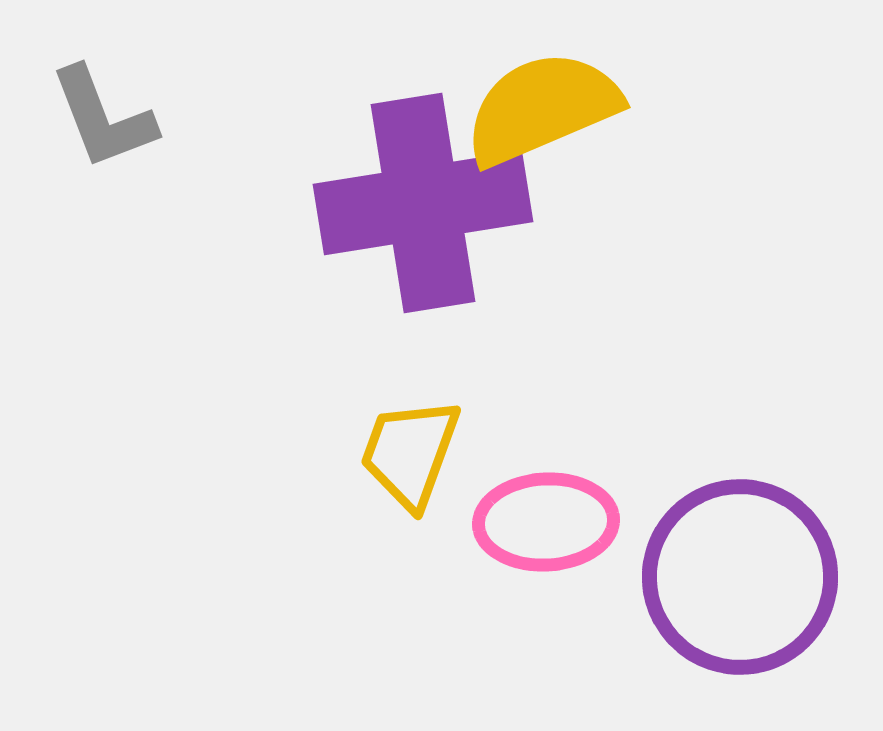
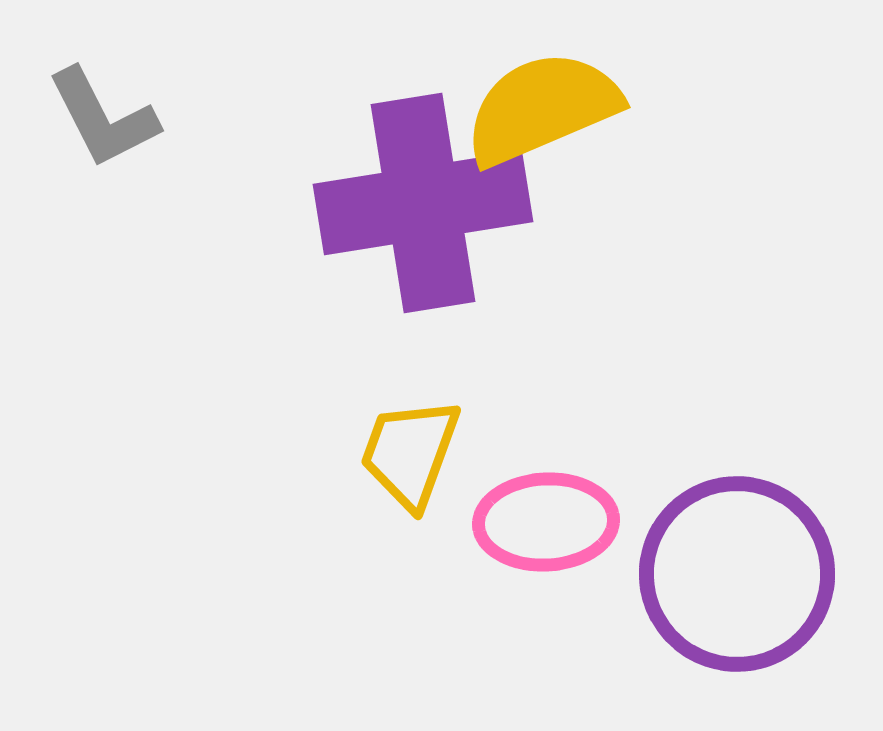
gray L-shape: rotated 6 degrees counterclockwise
purple circle: moved 3 px left, 3 px up
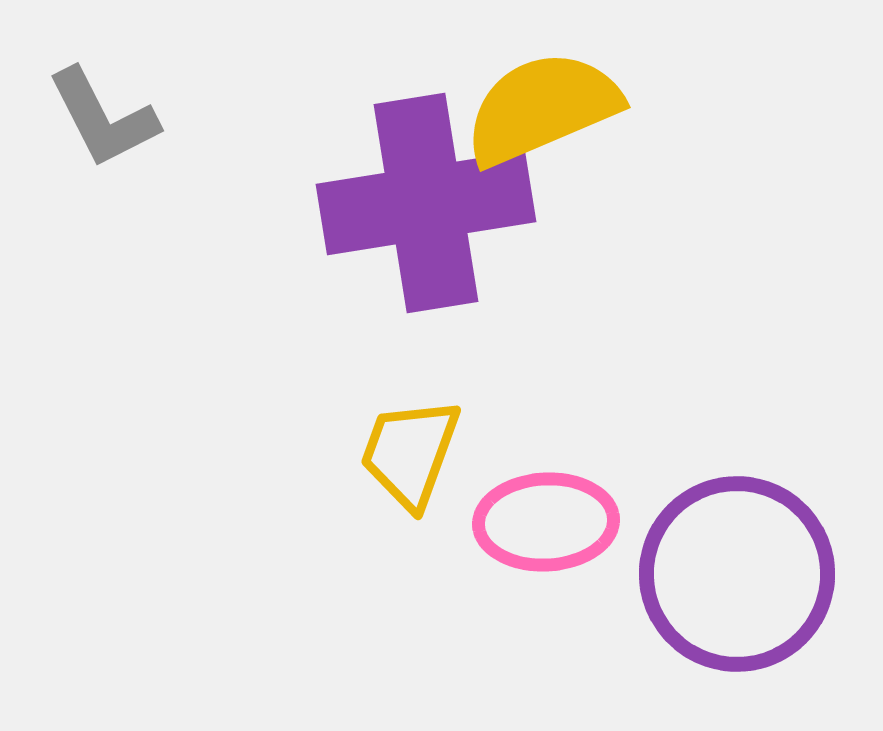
purple cross: moved 3 px right
